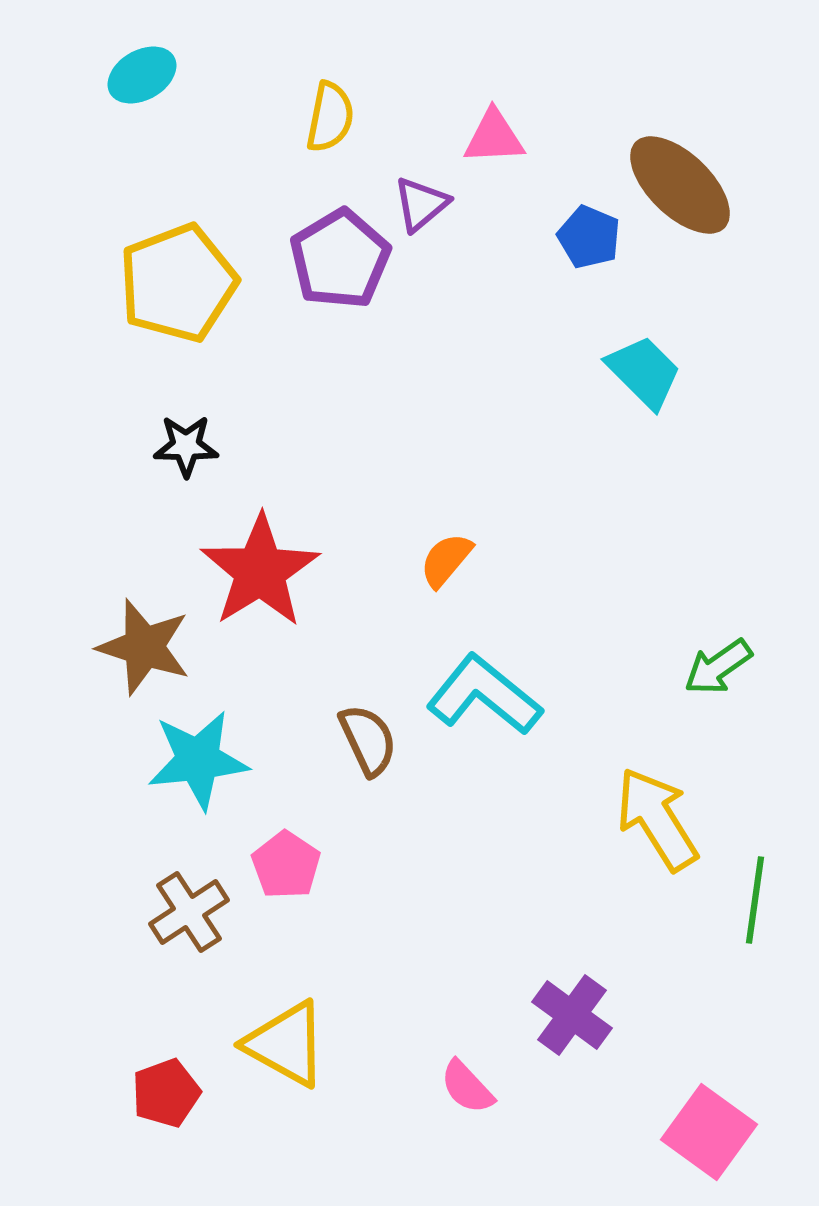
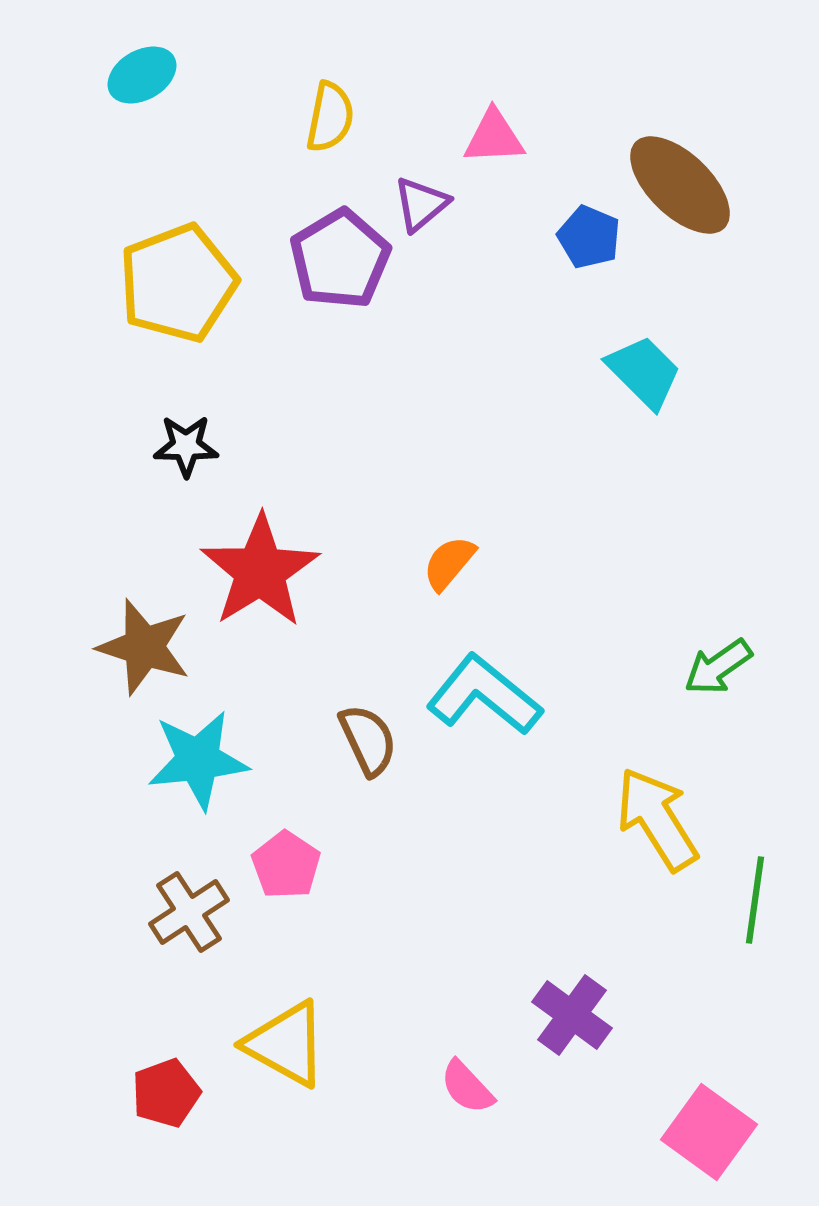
orange semicircle: moved 3 px right, 3 px down
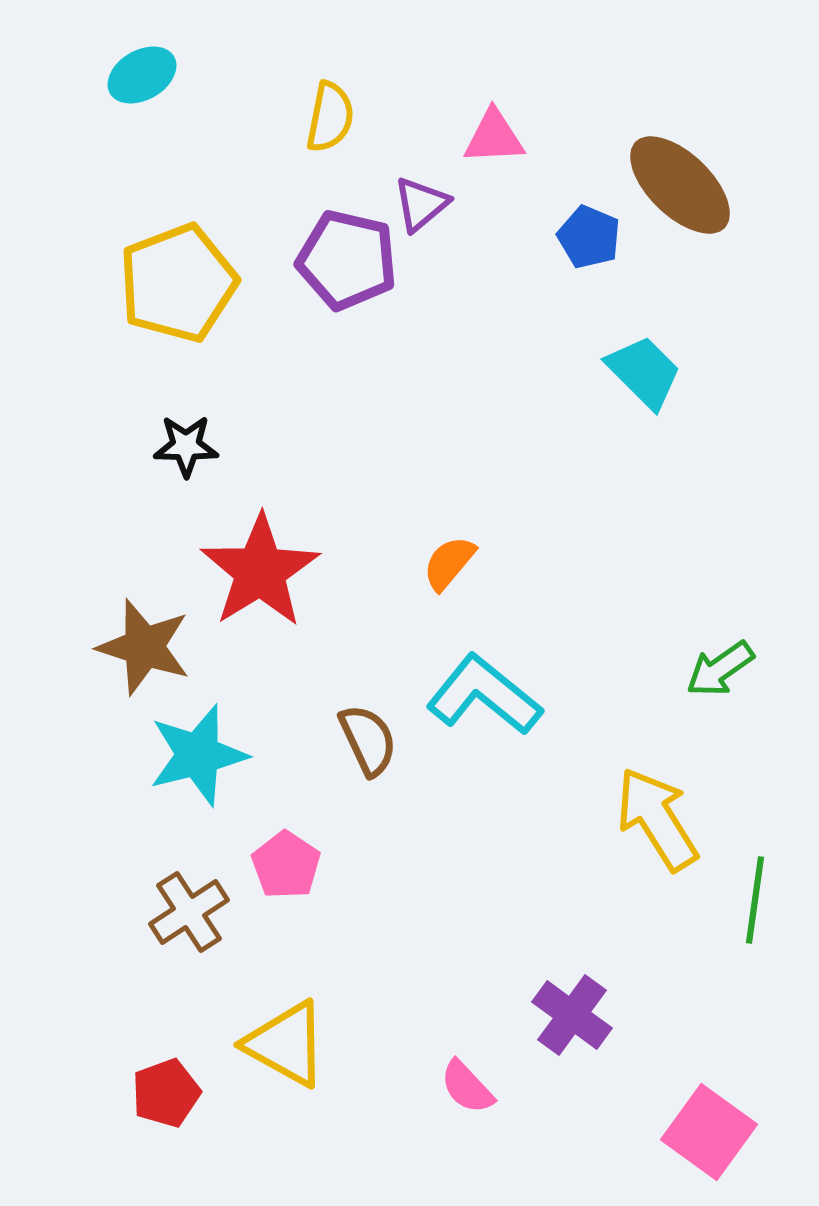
purple pentagon: moved 7 px right, 1 px down; rotated 28 degrees counterclockwise
green arrow: moved 2 px right, 2 px down
cyan star: moved 5 px up; rotated 8 degrees counterclockwise
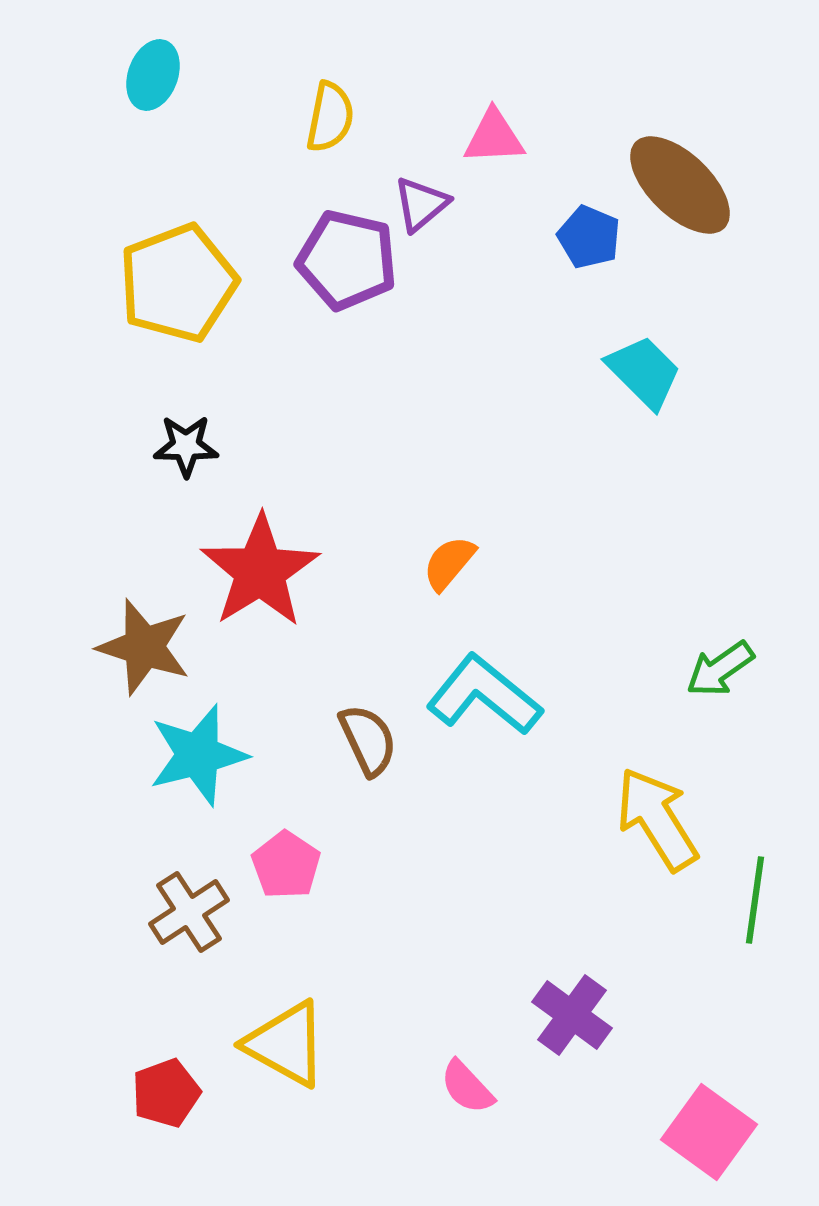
cyan ellipse: moved 11 px right; rotated 40 degrees counterclockwise
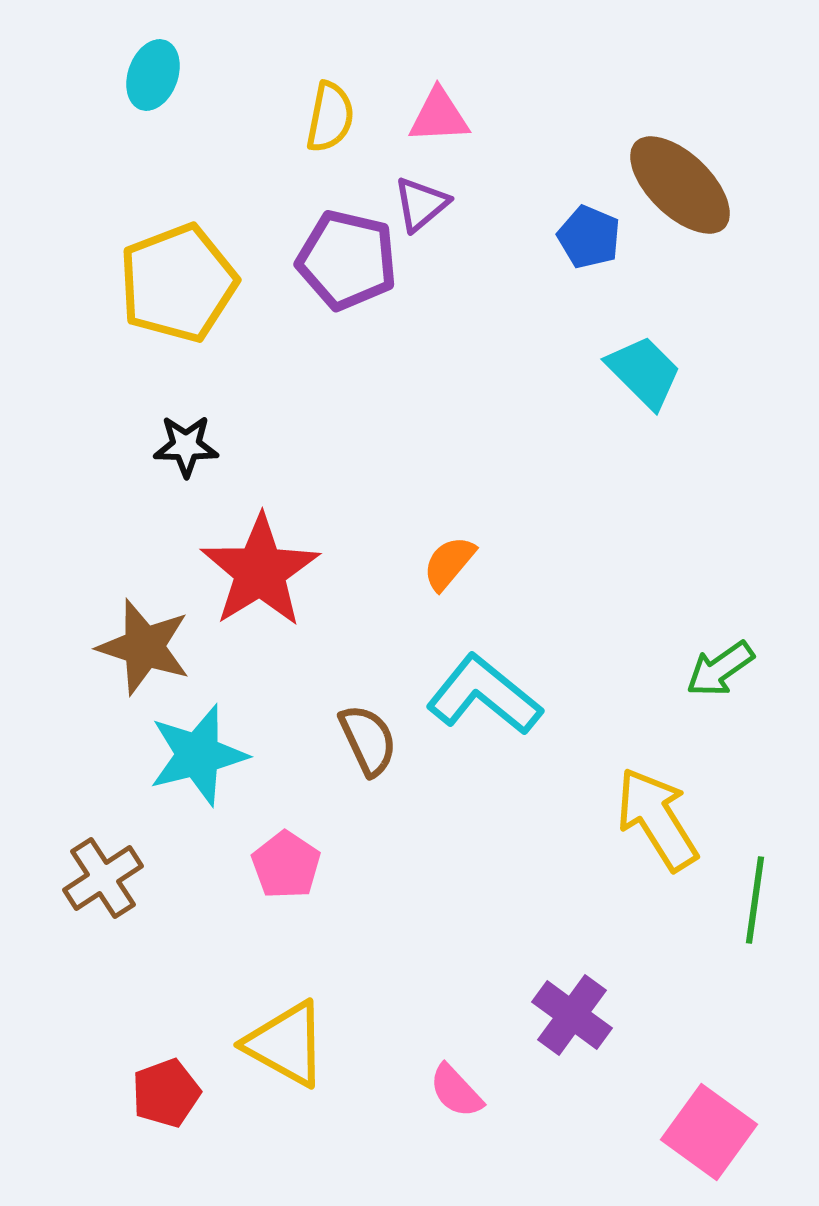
pink triangle: moved 55 px left, 21 px up
brown cross: moved 86 px left, 34 px up
pink semicircle: moved 11 px left, 4 px down
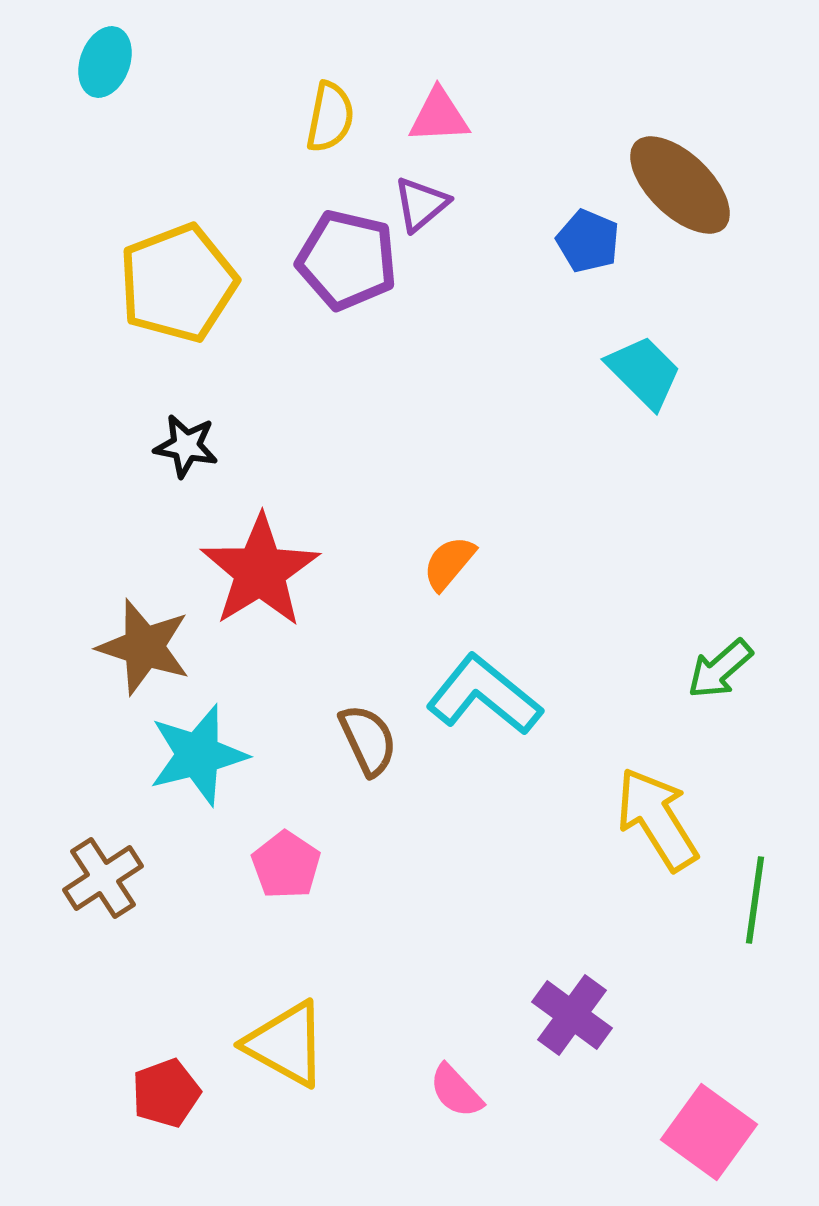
cyan ellipse: moved 48 px left, 13 px up
blue pentagon: moved 1 px left, 4 px down
black star: rotated 10 degrees clockwise
green arrow: rotated 6 degrees counterclockwise
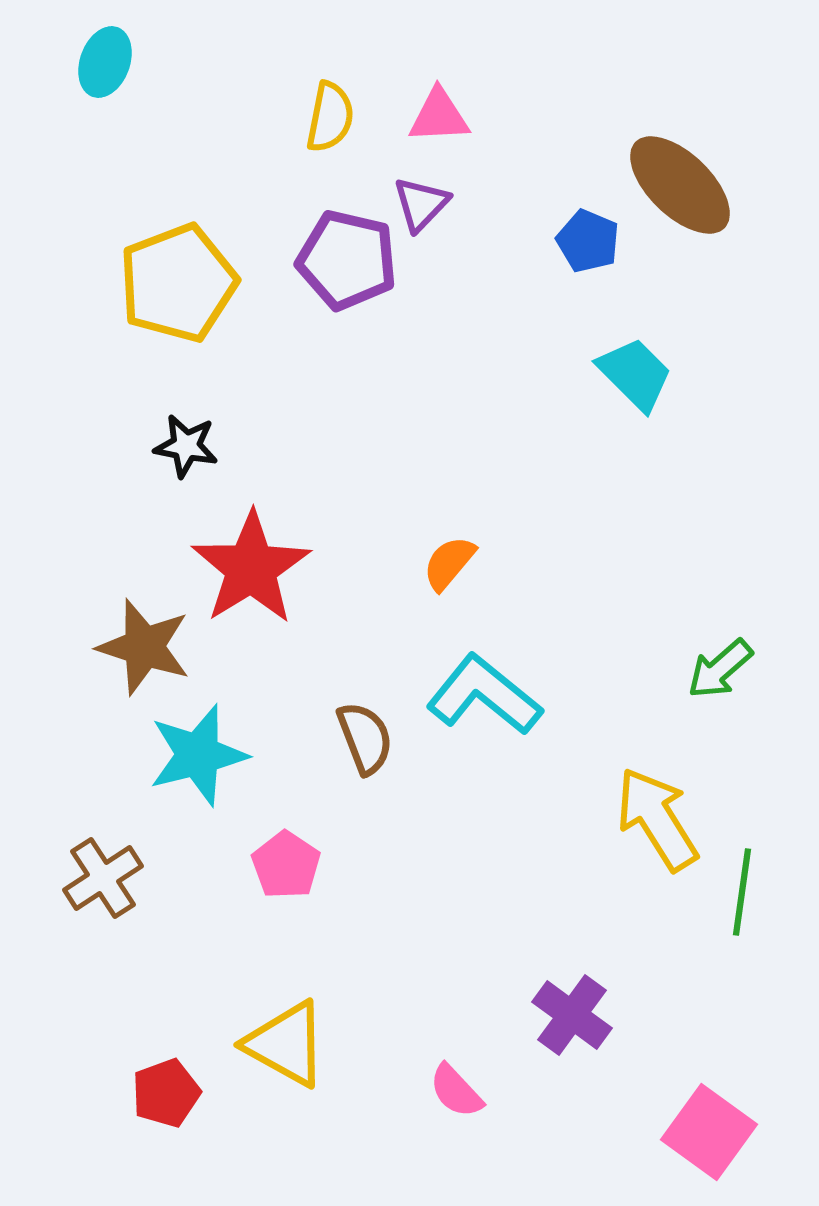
purple triangle: rotated 6 degrees counterclockwise
cyan trapezoid: moved 9 px left, 2 px down
red star: moved 9 px left, 3 px up
brown semicircle: moved 3 px left, 2 px up; rotated 4 degrees clockwise
green line: moved 13 px left, 8 px up
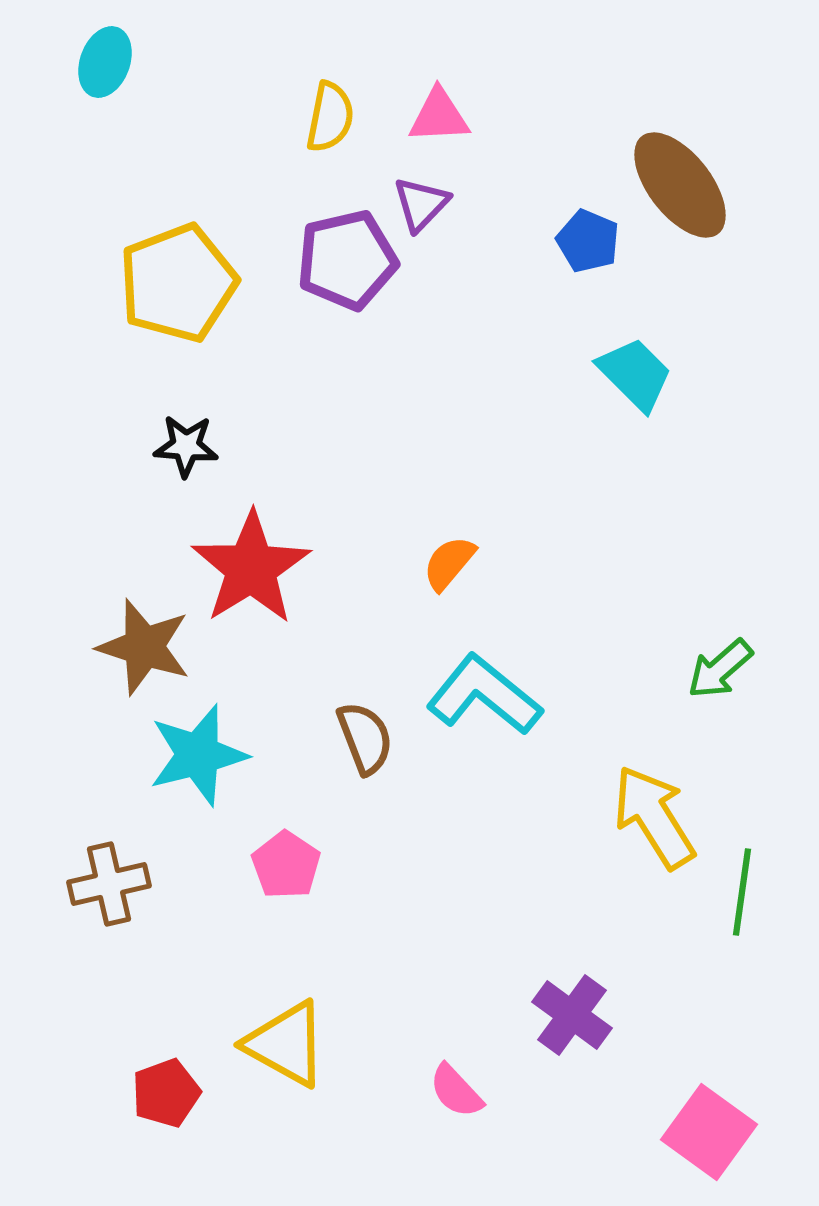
brown ellipse: rotated 8 degrees clockwise
purple pentagon: rotated 26 degrees counterclockwise
black star: rotated 6 degrees counterclockwise
yellow arrow: moved 3 px left, 2 px up
brown cross: moved 6 px right, 6 px down; rotated 20 degrees clockwise
